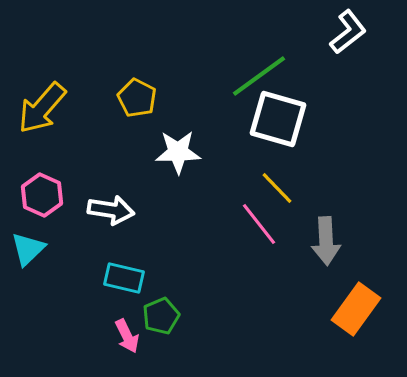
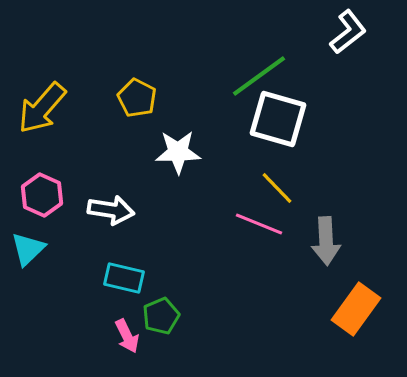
pink line: rotated 30 degrees counterclockwise
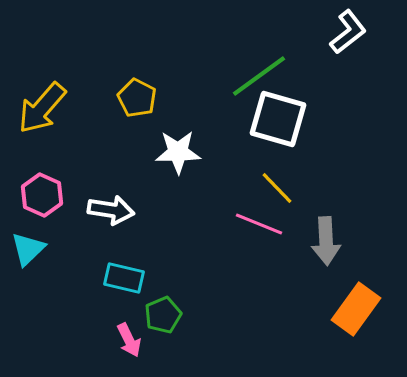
green pentagon: moved 2 px right, 1 px up
pink arrow: moved 2 px right, 4 px down
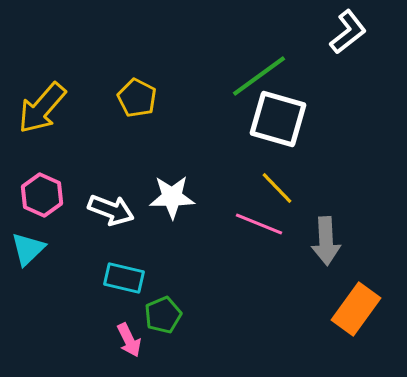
white star: moved 6 px left, 45 px down
white arrow: rotated 12 degrees clockwise
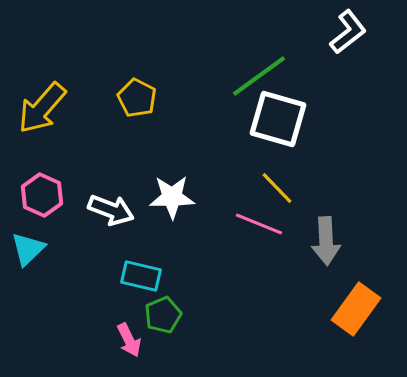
cyan rectangle: moved 17 px right, 2 px up
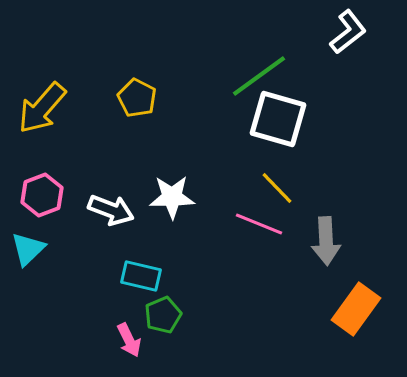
pink hexagon: rotated 15 degrees clockwise
